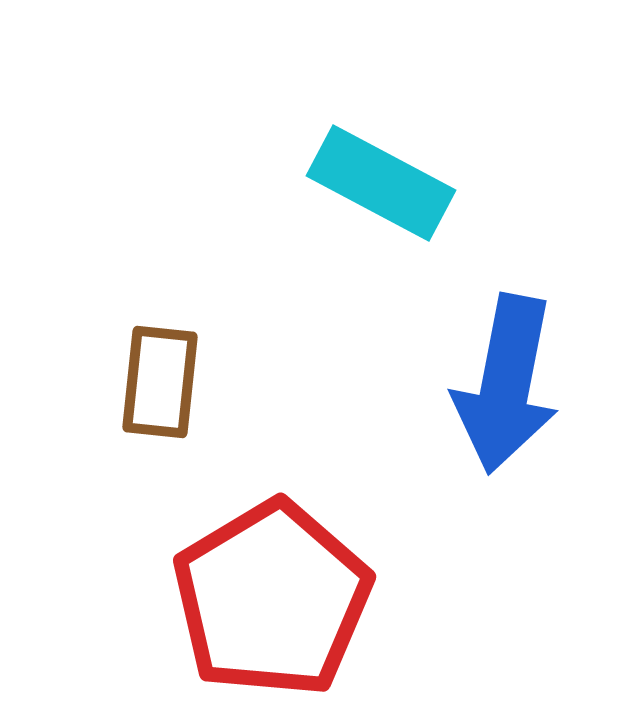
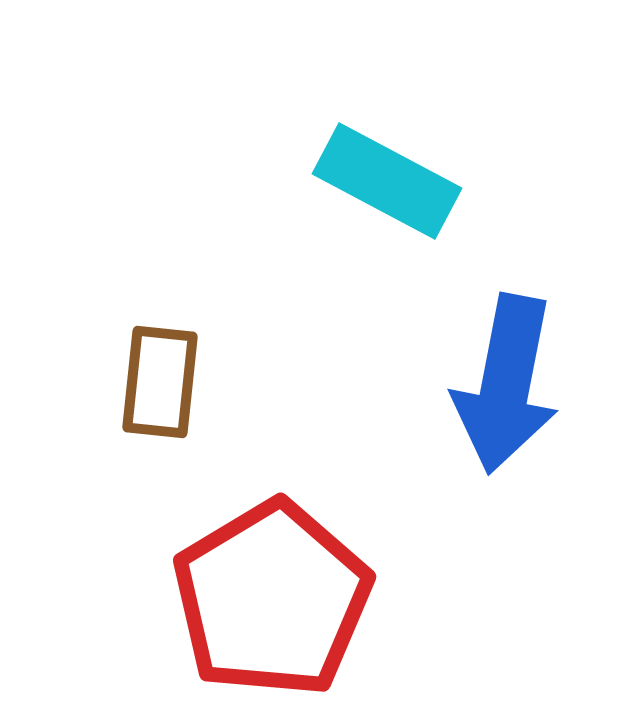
cyan rectangle: moved 6 px right, 2 px up
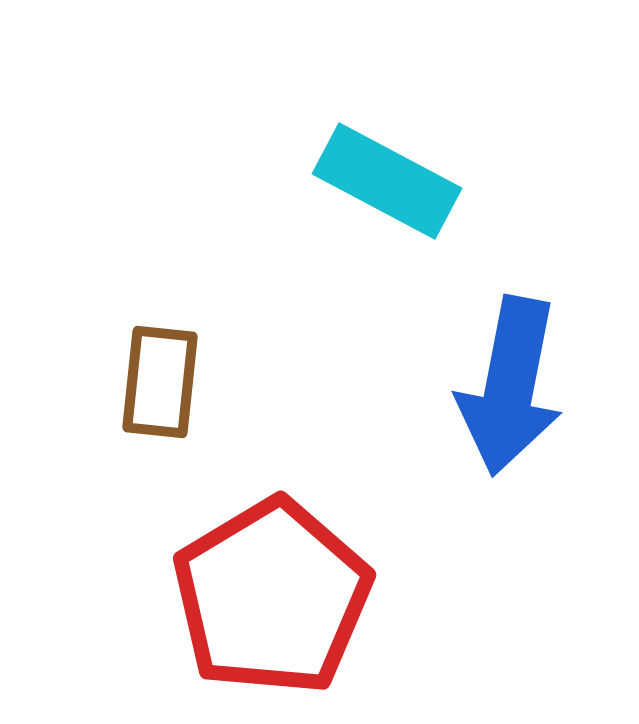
blue arrow: moved 4 px right, 2 px down
red pentagon: moved 2 px up
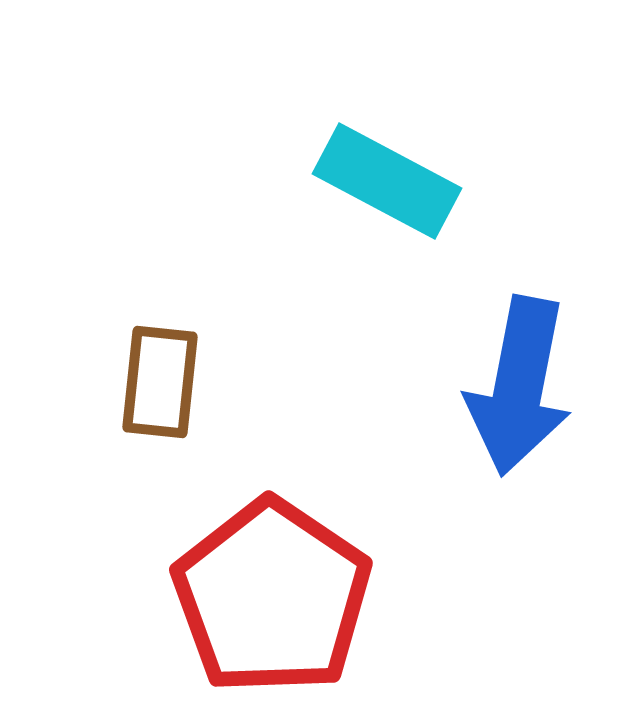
blue arrow: moved 9 px right
red pentagon: rotated 7 degrees counterclockwise
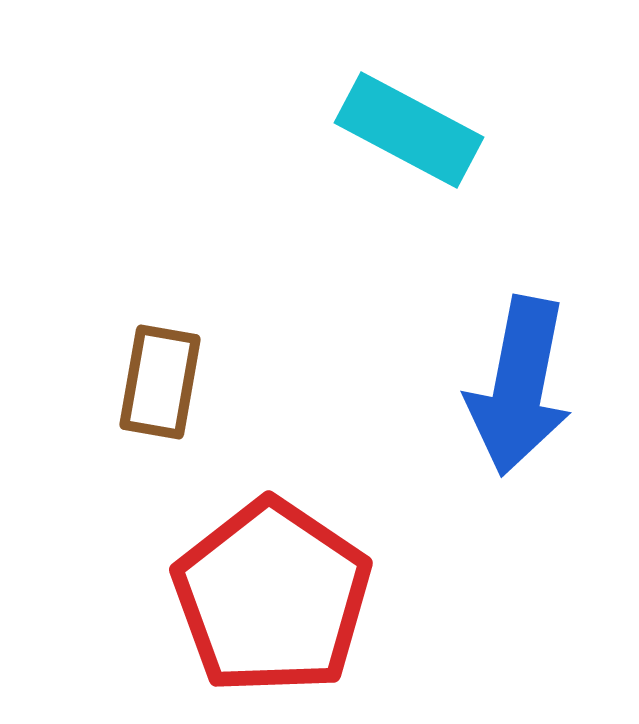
cyan rectangle: moved 22 px right, 51 px up
brown rectangle: rotated 4 degrees clockwise
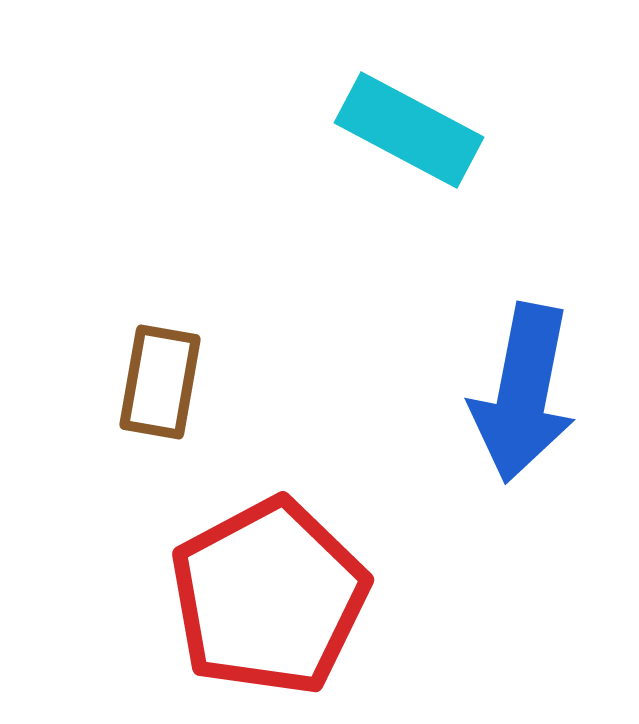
blue arrow: moved 4 px right, 7 px down
red pentagon: moved 3 px left; rotated 10 degrees clockwise
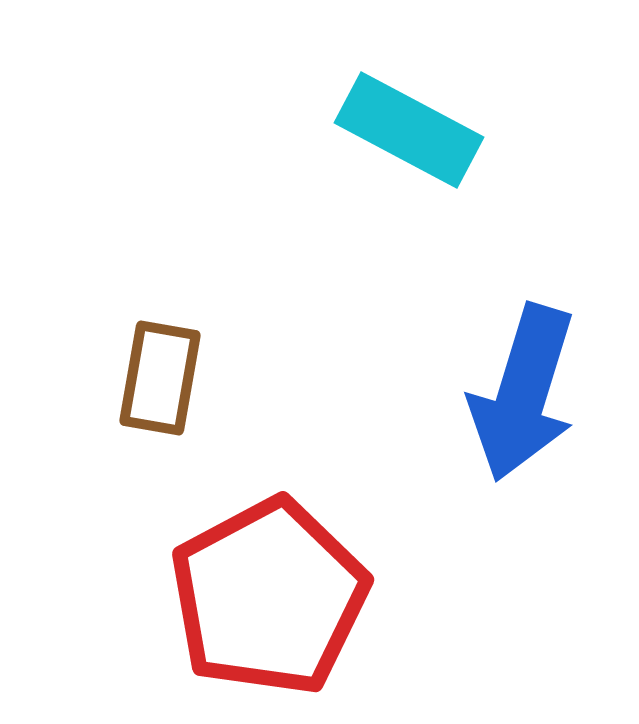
brown rectangle: moved 4 px up
blue arrow: rotated 6 degrees clockwise
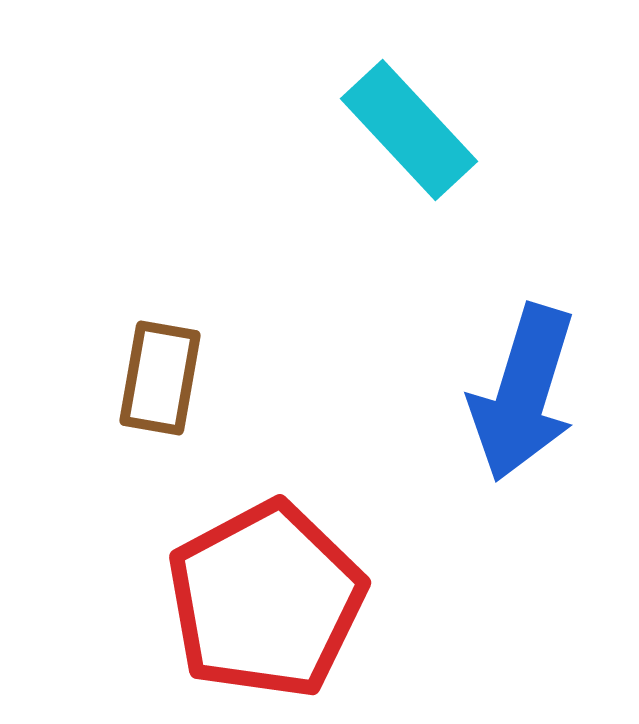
cyan rectangle: rotated 19 degrees clockwise
red pentagon: moved 3 px left, 3 px down
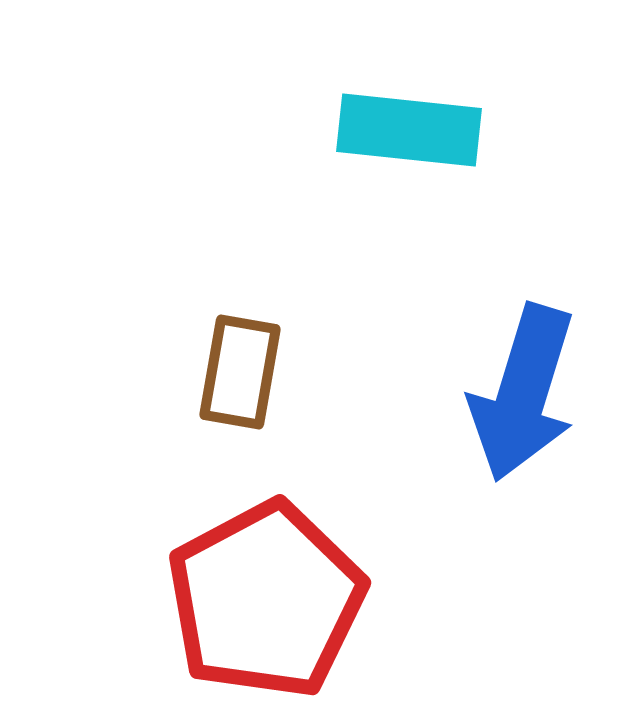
cyan rectangle: rotated 41 degrees counterclockwise
brown rectangle: moved 80 px right, 6 px up
